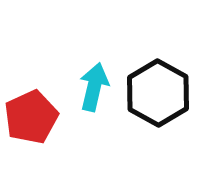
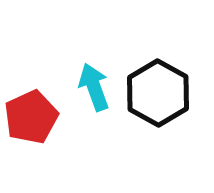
cyan arrow: rotated 33 degrees counterclockwise
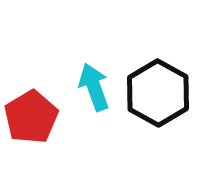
red pentagon: rotated 6 degrees counterclockwise
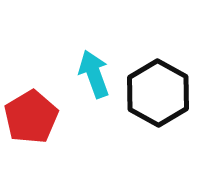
cyan arrow: moved 13 px up
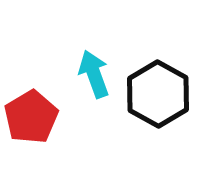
black hexagon: moved 1 px down
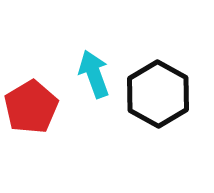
red pentagon: moved 10 px up
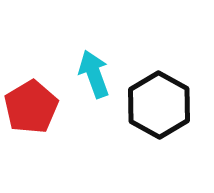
black hexagon: moved 1 px right, 11 px down
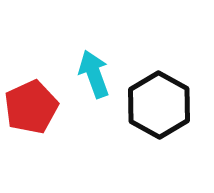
red pentagon: rotated 6 degrees clockwise
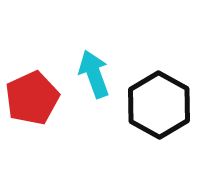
red pentagon: moved 1 px right, 9 px up
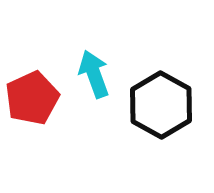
black hexagon: moved 2 px right
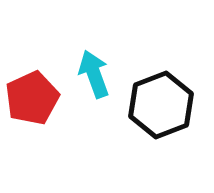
black hexagon: rotated 10 degrees clockwise
